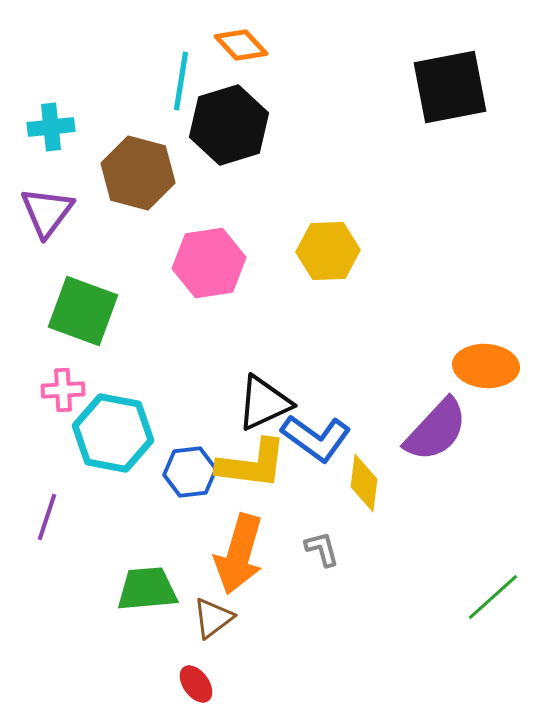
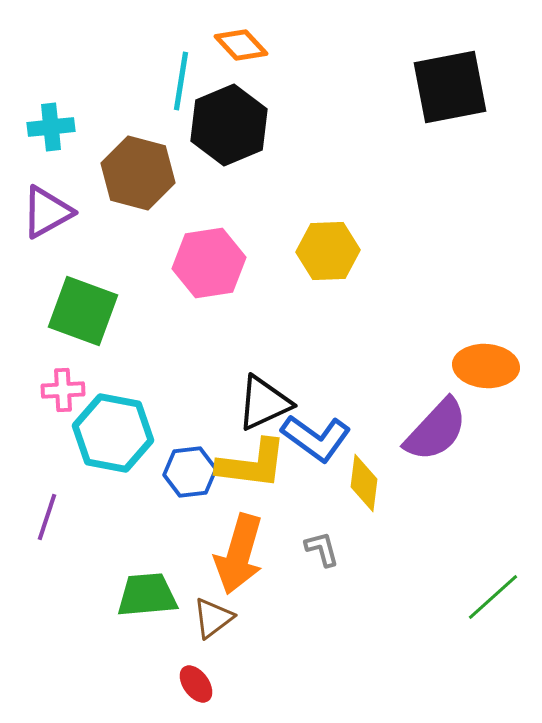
black hexagon: rotated 6 degrees counterclockwise
purple triangle: rotated 24 degrees clockwise
green trapezoid: moved 6 px down
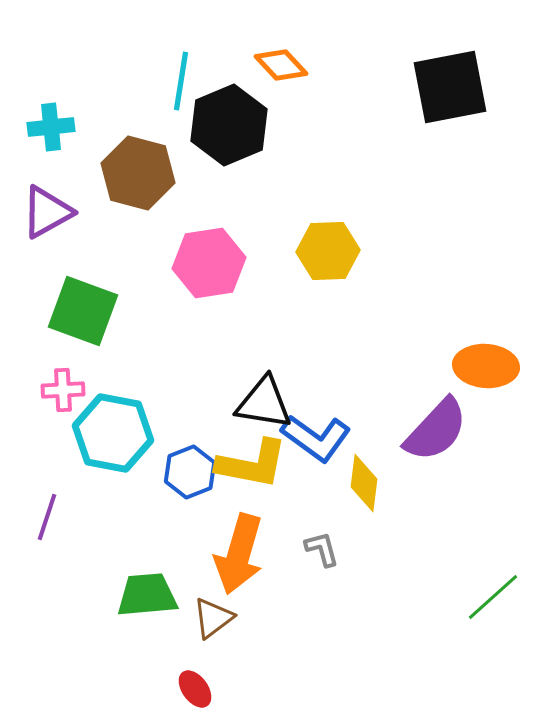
orange diamond: moved 40 px right, 20 px down
black triangle: rotated 34 degrees clockwise
yellow L-shape: rotated 4 degrees clockwise
blue hexagon: rotated 15 degrees counterclockwise
red ellipse: moved 1 px left, 5 px down
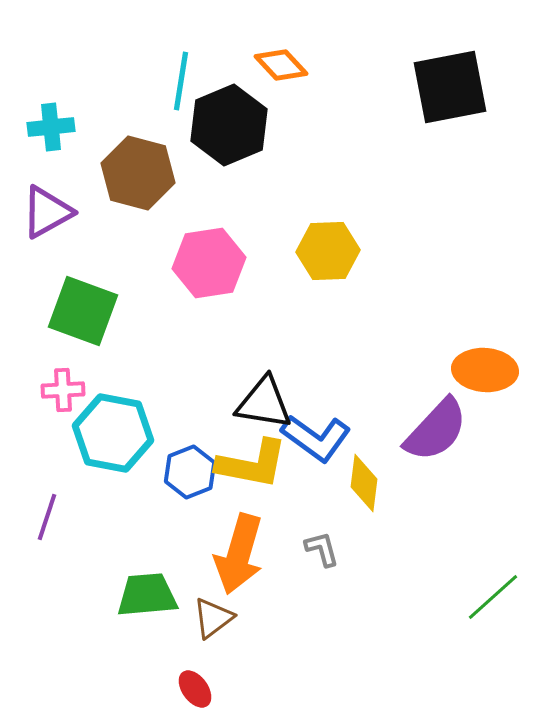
orange ellipse: moved 1 px left, 4 px down
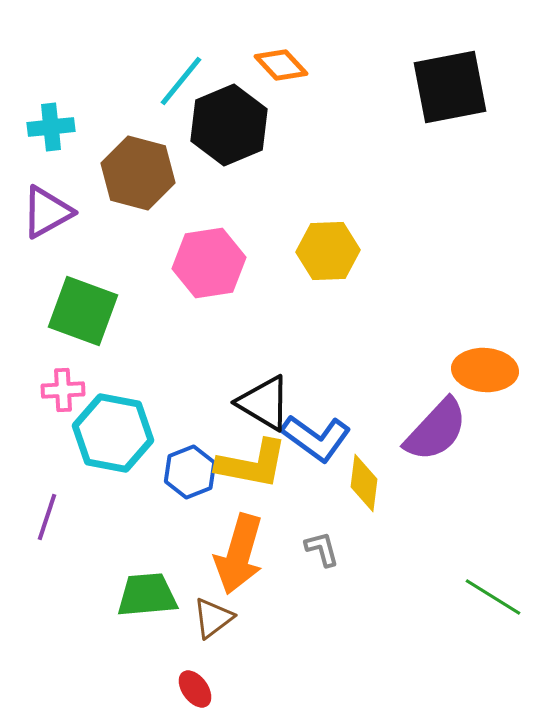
cyan line: rotated 30 degrees clockwise
black triangle: rotated 22 degrees clockwise
green line: rotated 74 degrees clockwise
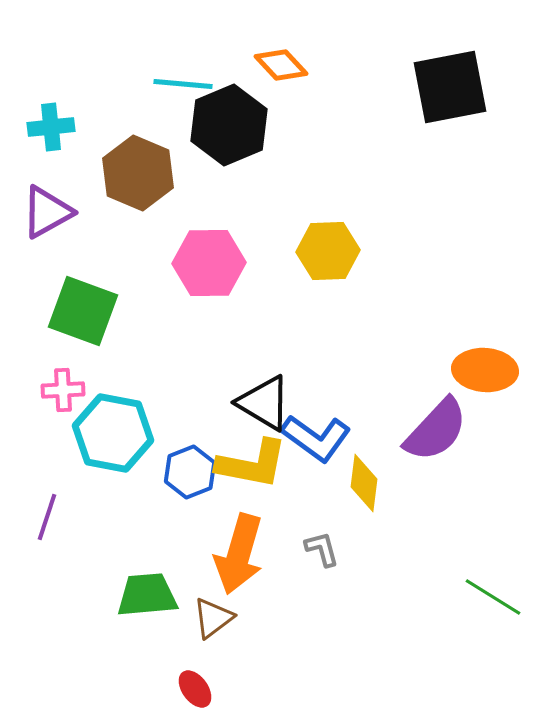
cyan line: moved 2 px right, 3 px down; rotated 56 degrees clockwise
brown hexagon: rotated 8 degrees clockwise
pink hexagon: rotated 8 degrees clockwise
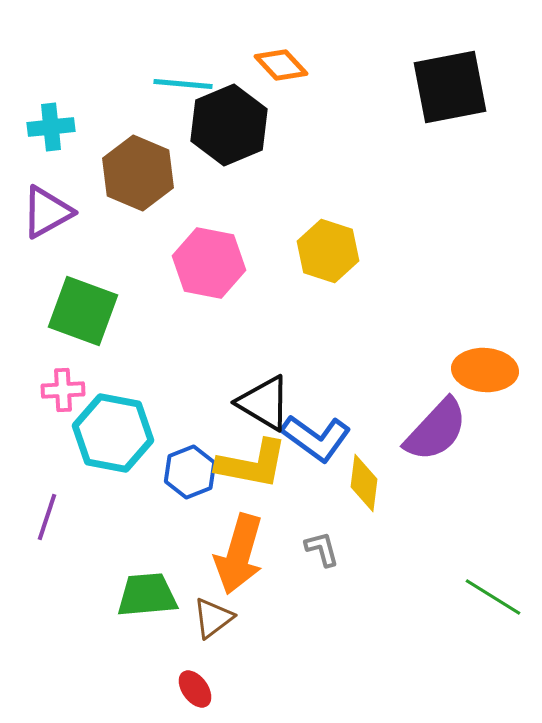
yellow hexagon: rotated 20 degrees clockwise
pink hexagon: rotated 12 degrees clockwise
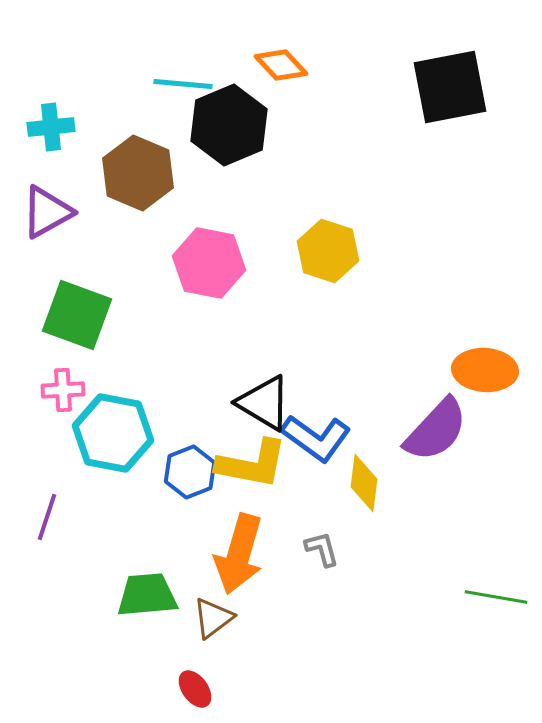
green square: moved 6 px left, 4 px down
green line: moved 3 px right; rotated 22 degrees counterclockwise
